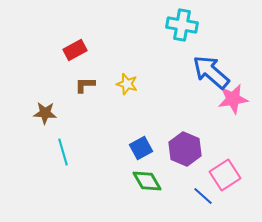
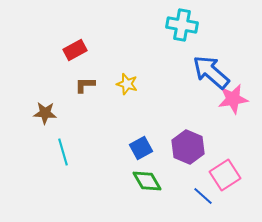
purple hexagon: moved 3 px right, 2 px up
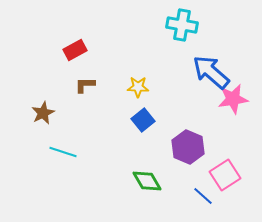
yellow star: moved 11 px right, 3 px down; rotated 15 degrees counterclockwise
brown star: moved 2 px left; rotated 30 degrees counterclockwise
blue square: moved 2 px right, 28 px up; rotated 10 degrees counterclockwise
cyan line: rotated 56 degrees counterclockwise
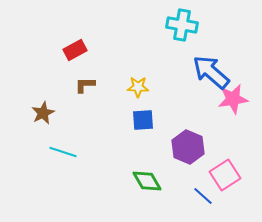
blue square: rotated 35 degrees clockwise
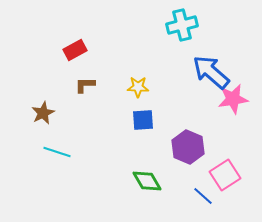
cyan cross: rotated 24 degrees counterclockwise
cyan line: moved 6 px left
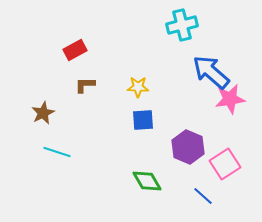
pink star: moved 3 px left
pink square: moved 11 px up
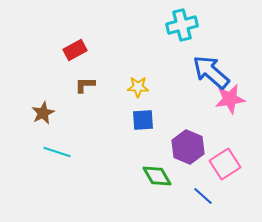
green diamond: moved 10 px right, 5 px up
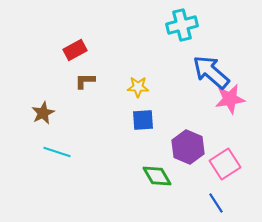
brown L-shape: moved 4 px up
blue line: moved 13 px right, 7 px down; rotated 15 degrees clockwise
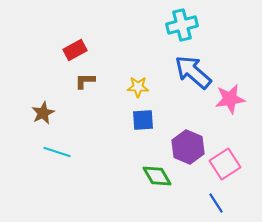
blue arrow: moved 18 px left
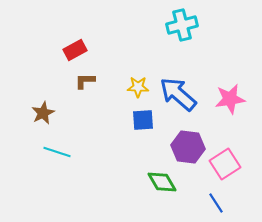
blue arrow: moved 15 px left, 22 px down
purple hexagon: rotated 16 degrees counterclockwise
green diamond: moved 5 px right, 6 px down
